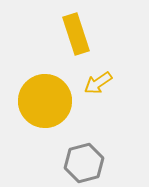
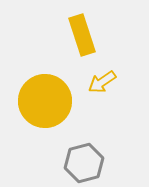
yellow rectangle: moved 6 px right, 1 px down
yellow arrow: moved 4 px right, 1 px up
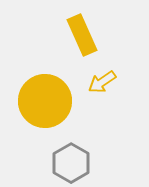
yellow rectangle: rotated 6 degrees counterclockwise
gray hexagon: moved 13 px left; rotated 15 degrees counterclockwise
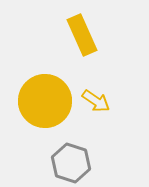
yellow arrow: moved 6 px left, 19 px down; rotated 112 degrees counterclockwise
gray hexagon: rotated 12 degrees counterclockwise
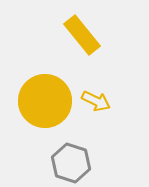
yellow rectangle: rotated 15 degrees counterclockwise
yellow arrow: rotated 8 degrees counterclockwise
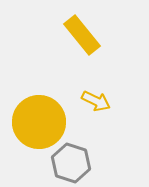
yellow circle: moved 6 px left, 21 px down
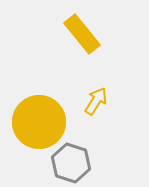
yellow rectangle: moved 1 px up
yellow arrow: rotated 84 degrees counterclockwise
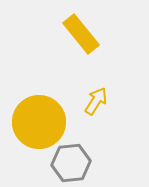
yellow rectangle: moved 1 px left
gray hexagon: rotated 24 degrees counterclockwise
